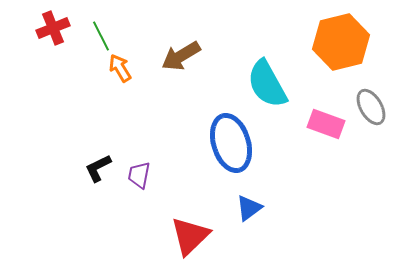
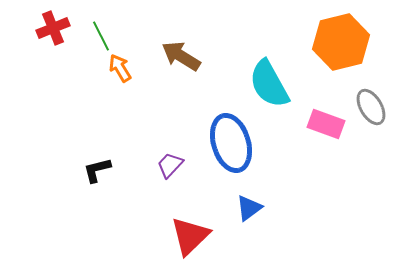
brown arrow: rotated 63 degrees clockwise
cyan semicircle: moved 2 px right
black L-shape: moved 1 px left, 2 px down; rotated 12 degrees clockwise
purple trapezoid: moved 31 px right, 10 px up; rotated 32 degrees clockwise
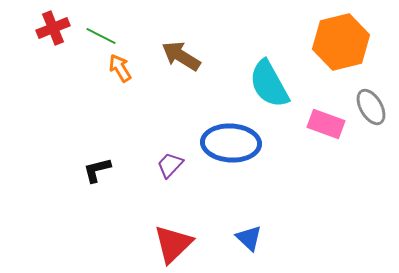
green line: rotated 36 degrees counterclockwise
blue ellipse: rotated 70 degrees counterclockwise
blue triangle: moved 30 px down; rotated 40 degrees counterclockwise
red triangle: moved 17 px left, 8 px down
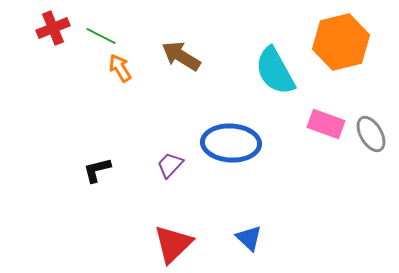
cyan semicircle: moved 6 px right, 13 px up
gray ellipse: moved 27 px down
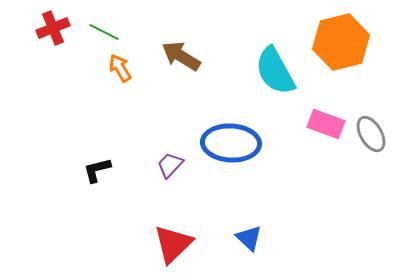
green line: moved 3 px right, 4 px up
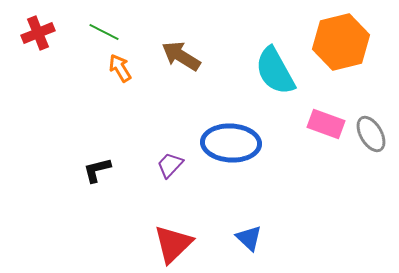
red cross: moved 15 px left, 5 px down
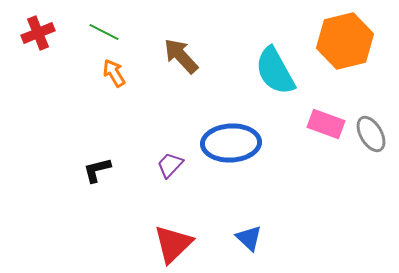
orange hexagon: moved 4 px right, 1 px up
brown arrow: rotated 15 degrees clockwise
orange arrow: moved 6 px left, 5 px down
blue ellipse: rotated 6 degrees counterclockwise
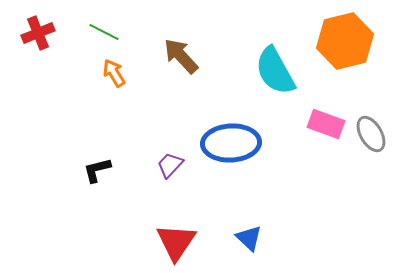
red triangle: moved 3 px right, 2 px up; rotated 12 degrees counterclockwise
